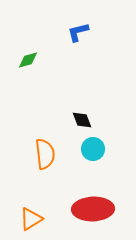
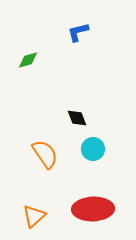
black diamond: moved 5 px left, 2 px up
orange semicircle: rotated 28 degrees counterclockwise
orange triangle: moved 3 px right, 3 px up; rotated 10 degrees counterclockwise
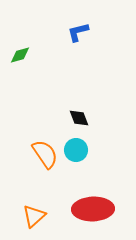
green diamond: moved 8 px left, 5 px up
black diamond: moved 2 px right
cyan circle: moved 17 px left, 1 px down
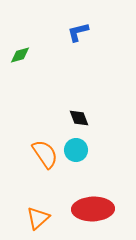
orange triangle: moved 4 px right, 2 px down
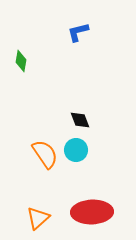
green diamond: moved 1 px right, 6 px down; rotated 65 degrees counterclockwise
black diamond: moved 1 px right, 2 px down
red ellipse: moved 1 px left, 3 px down
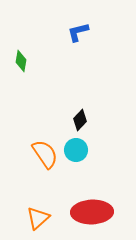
black diamond: rotated 65 degrees clockwise
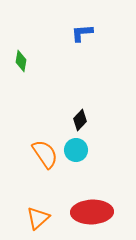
blue L-shape: moved 4 px right, 1 px down; rotated 10 degrees clockwise
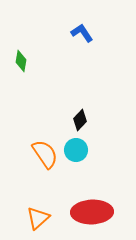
blue L-shape: rotated 60 degrees clockwise
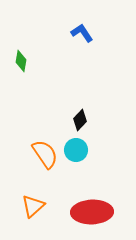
orange triangle: moved 5 px left, 12 px up
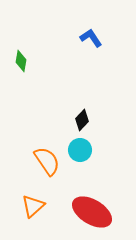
blue L-shape: moved 9 px right, 5 px down
black diamond: moved 2 px right
cyan circle: moved 4 px right
orange semicircle: moved 2 px right, 7 px down
red ellipse: rotated 33 degrees clockwise
